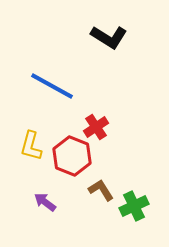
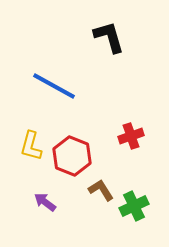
black L-shape: rotated 138 degrees counterclockwise
blue line: moved 2 px right
red cross: moved 35 px right, 9 px down; rotated 15 degrees clockwise
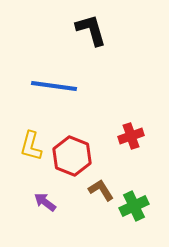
black L-shape: moved 18 px left, 7 px up
blue line: rotated 21 degrees counterclockwise
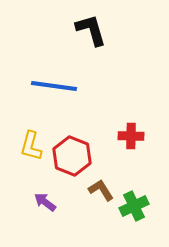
red cross: rotated 20 degrees clockwise
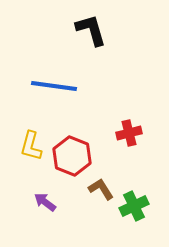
red cross: moved 2 px left, 3 px up; rotated 15 degrees counterclockwise
brown L-shape: moved 1 px up
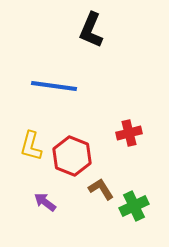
black L-shape: rotated 141 degrees counterclockwise
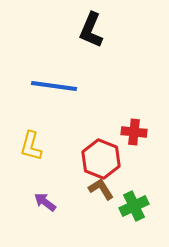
red cross: moved 5 px right, 1 px up; rotated 20 degrees clockwise
red hexagon: moved 29 px right, 3 px down
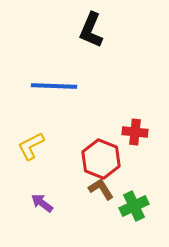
blue line: rotated 6 degrees counterclockwise
red cross: moved 1 px right
yellow L-shape: rotated 48 degrees clockwise
purple arrow: moved 3 px left, 1 px down
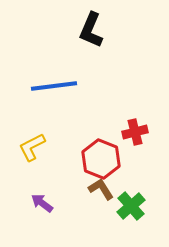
blue line: rotated 9 degrees counterclockwise
red cross: rotated 20 degrees counterclockwise
yellow L-shape: moved 1 px right, 1 px down
green cross: moved 3 px left; rotated 16 degrees counterclockwise
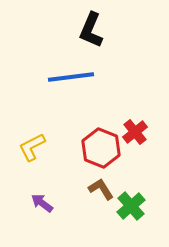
blue line: moved 17 px right, 9 px up
red cross: rotated 25 degrees counterclockwise
red hexagon: moved 11 px up
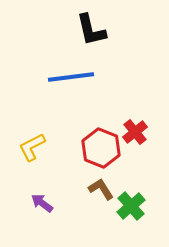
black L-shape: rotated 36 degrees counterclockwise
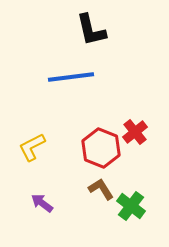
green cross: rotated 12 degrees counterclockwise
